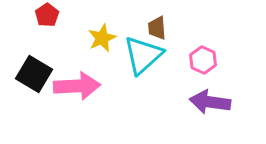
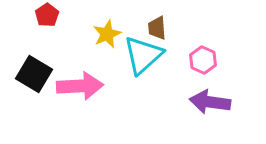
yellow star: moved 5 px right, 4 px up
pink arrow: moved 3 px right
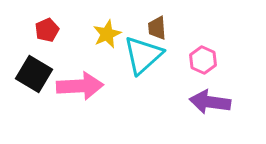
red pentagon: moved 15 px down; rotated 10 degrees clockwise
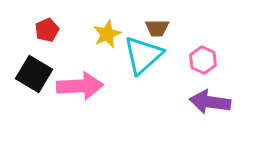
brown trapezoid: rotated 85 degrees counterclockwise
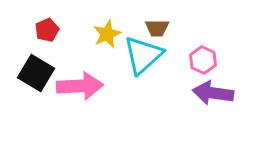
black square: moved 2 px right, 1 px up
purple arrow: moved 3 px right, 9 px up
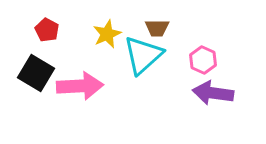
red pentagon: rotated 20 degrees counterclockwise
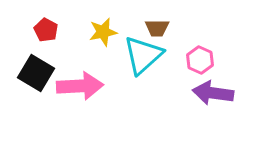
red pentagon: moved 1 px left
yellow star: moved 4 px left, 2 px up; rotated 12 degrees clockwise
pink hexagon: moved 3 px left
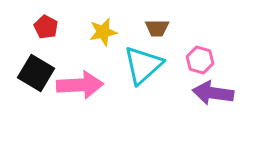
red pentagon: moved 3 px up
cyan triangle: moved 10 px down
pink hexagon: rotated 8 degrees counterclockwise
pink arrow: moved 1 px up
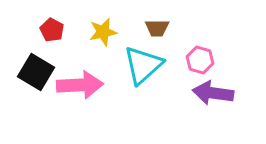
red pentagon: moved 6 px right, 3 px down
black square: moved 1 px up
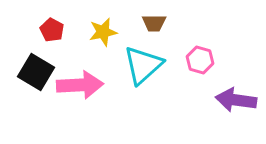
brown trapezoid: moved 3 px left, 5 px up
purple arrow: moved 23 px right, 7 px down
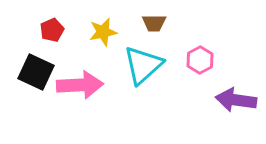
red pentagon: rotated 20 degrees clockwise
pink hexagon: rotated 16 degrees clockwise
black square: rotated 6 degrees counterclockwise
